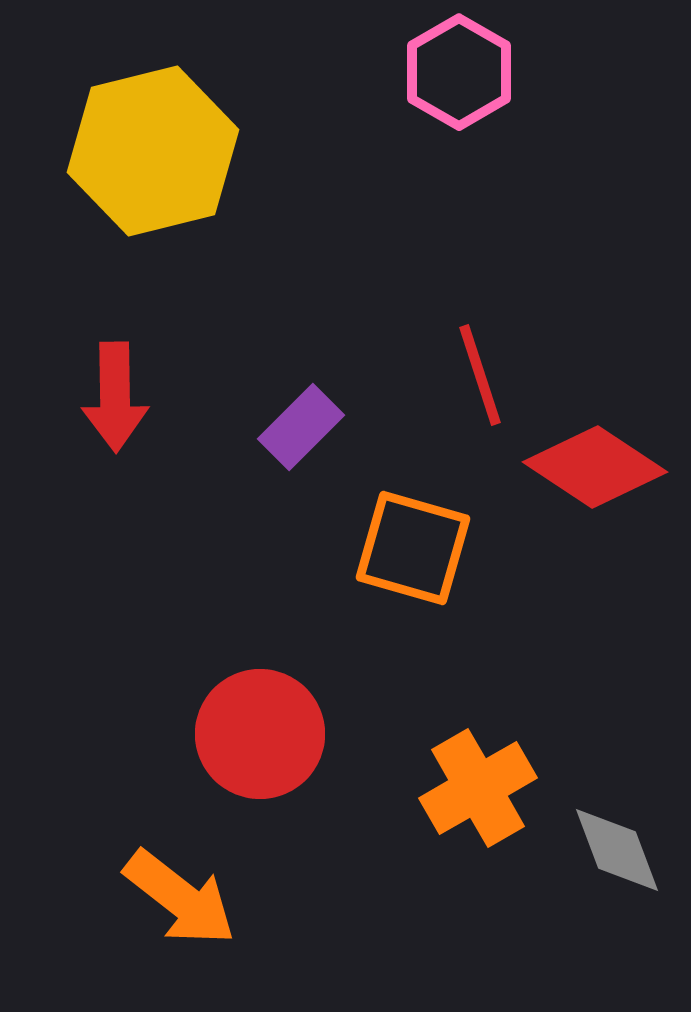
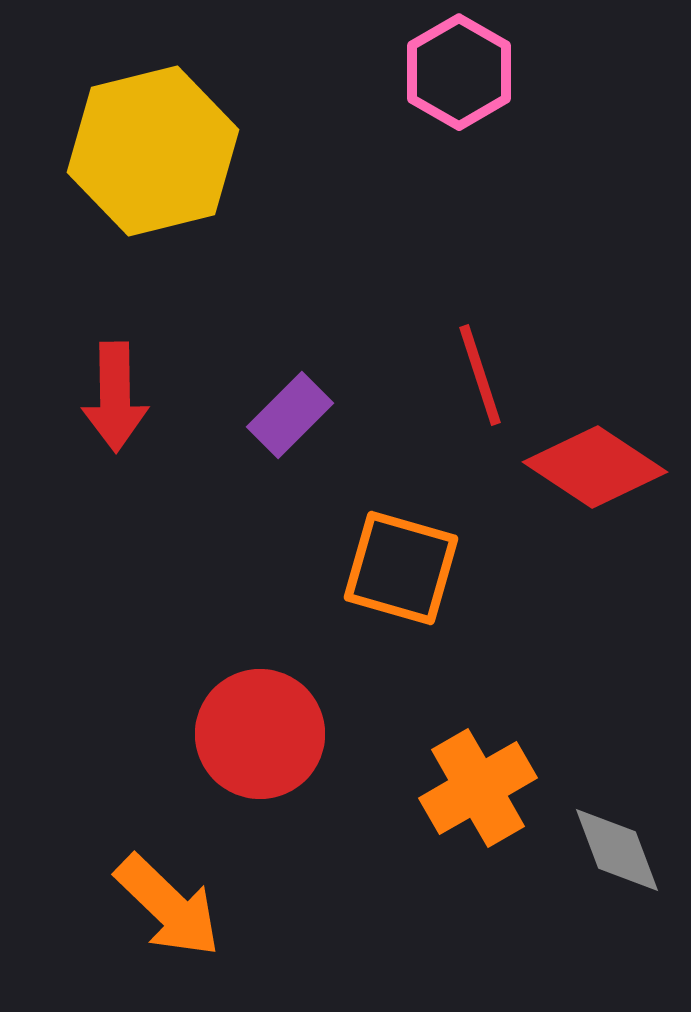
purple rectangle: moved 11 px left, 12 px up
orange square: moved 12 px left, 20 px down
orange arrow: moved 12 px left, 8 px down; rotated 6 degrees clockwise
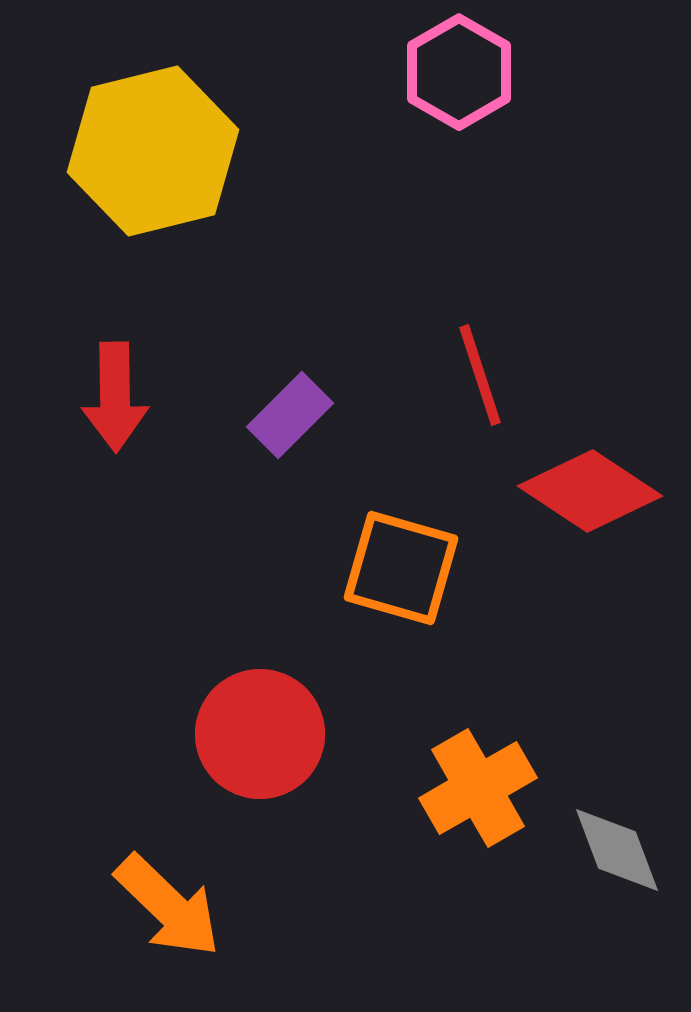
red diamond: moved 5 px left, 24 px down
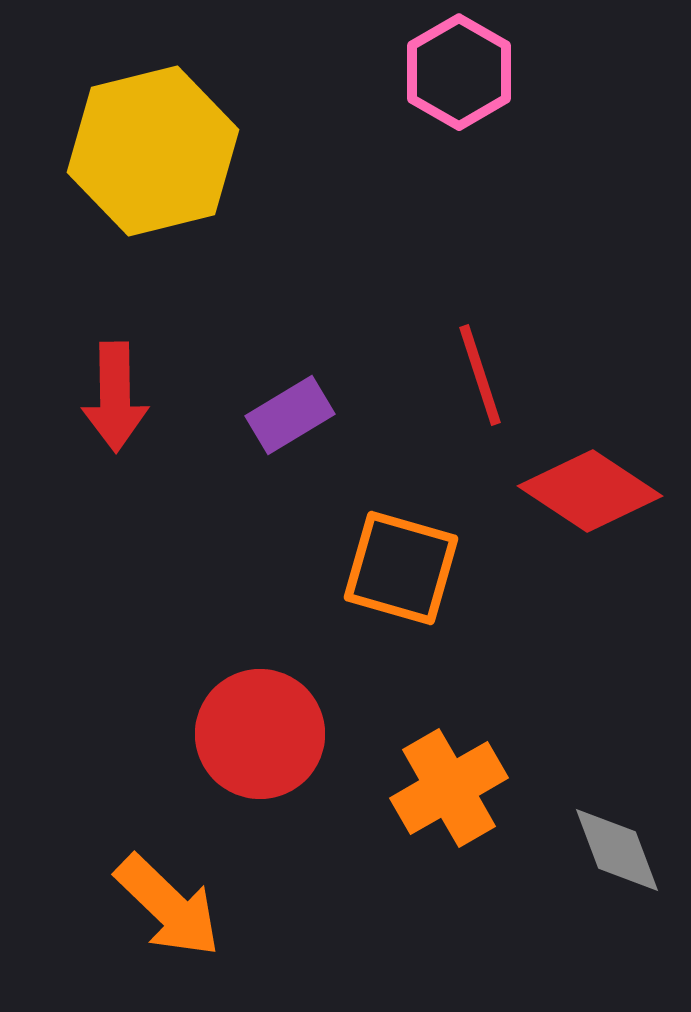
purple rectangle: rotated 14 degrees clockwise
orange cross: moved 29 px left
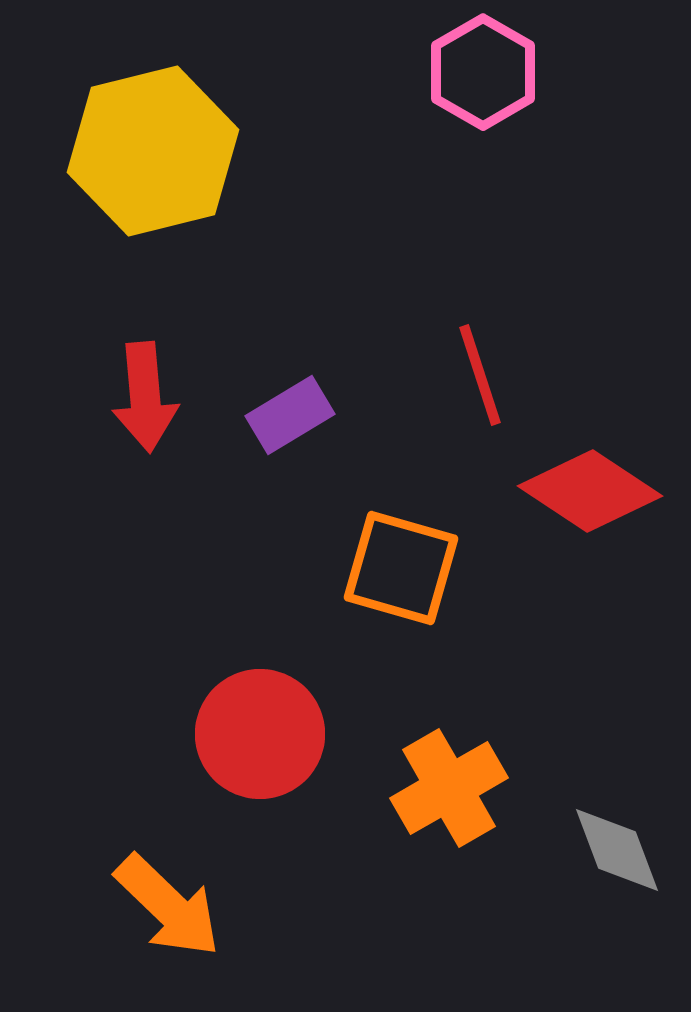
pink hexagon: moved 24 px right
red arrow: moved 30 px right; rotated 4 degrees counterclockwise
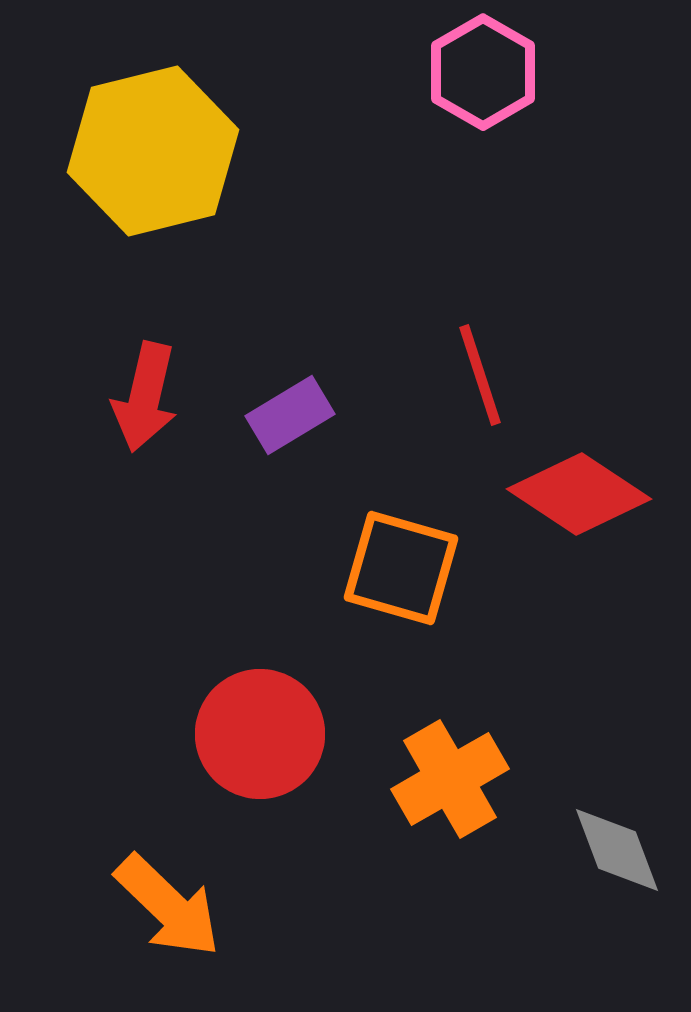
red arrow: rotated 18 degrees clockwise
red diamond: moved 11 px left, 3 px down
orange cross: moved 1 px right, 9 px up
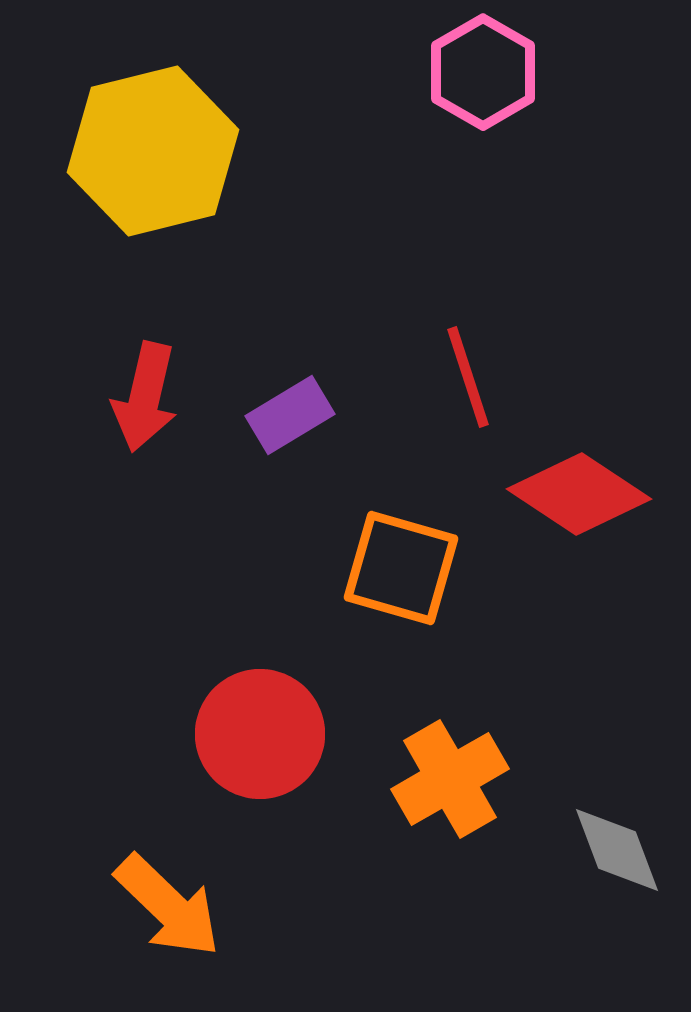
red line: moved 12 px left, 2 px down
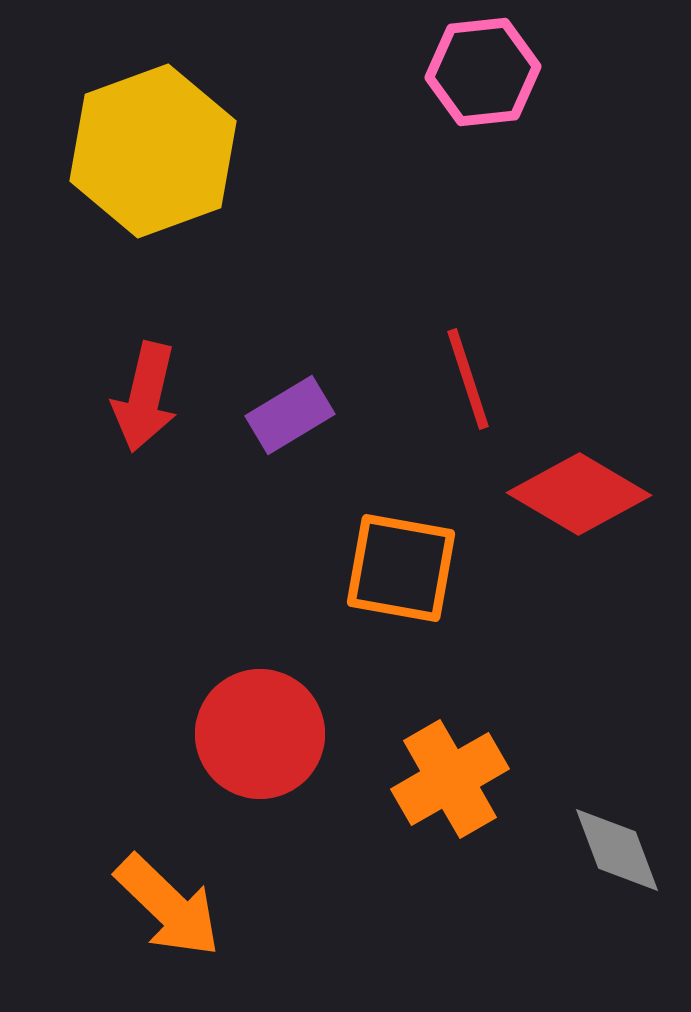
pink hexagon: rotated 24 degrees clockwise
yellow hexagon: rotated 6 degrees counterclockwise
red line: moved 2 px down
red diamond: rotated 3 degrees counterclockwise
orange square: rotated 6 degrees counterclockwise
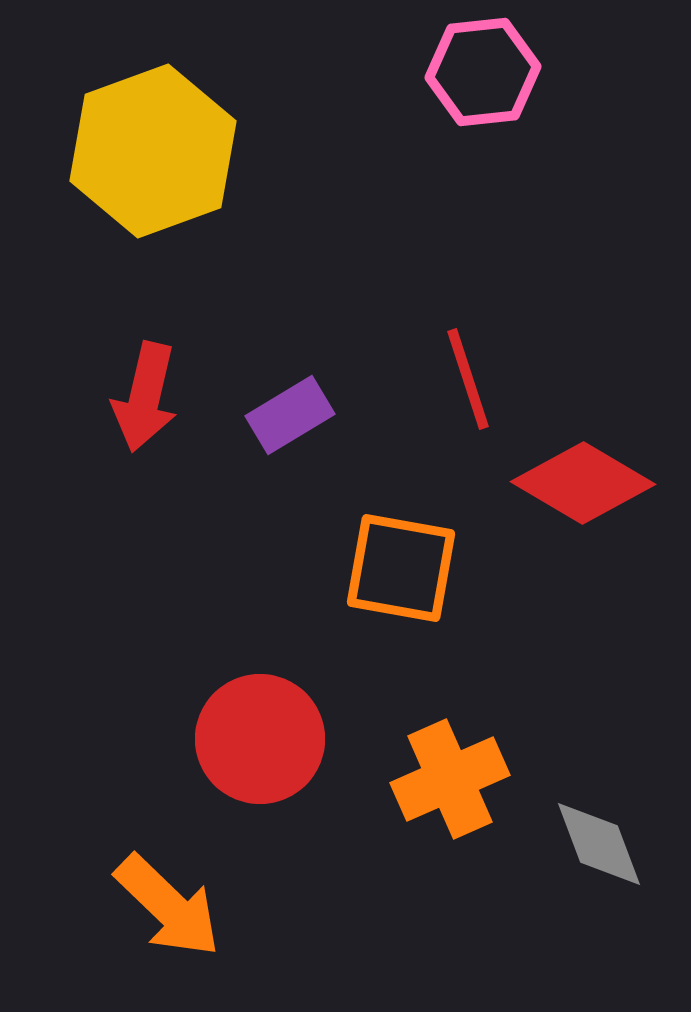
red diamond: moved 4 px right, 11 px up
red circle: moved 5 px down
orange cross: rotated 6 degrees clockwise
gray diamond: moved 18 px left, 6 px up
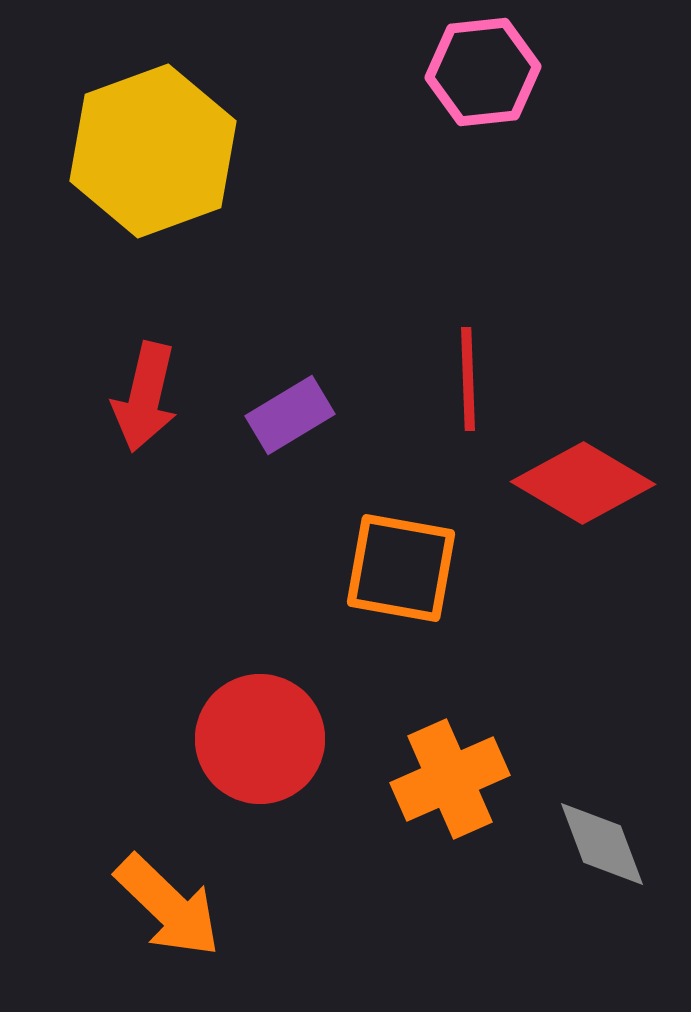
red line: rotated 16 degrees clockwise
gray diamond: moved 3 px right
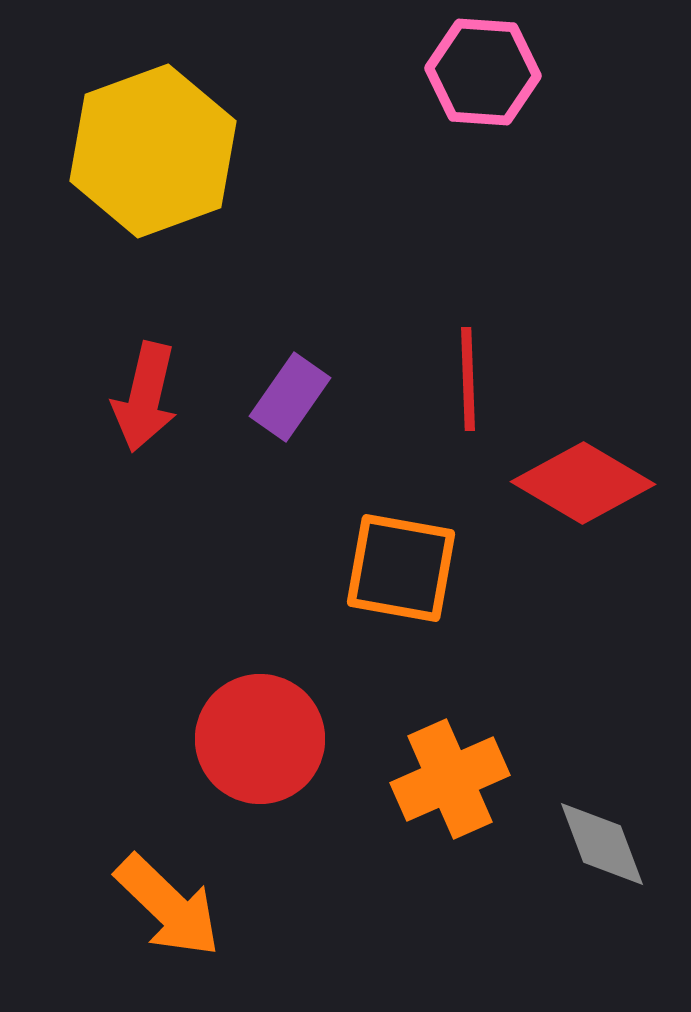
pink hexagon: rotated 10 degrees clockwise
purple rectangle: moved 18 px up; rotated 24 degrees counterclockwise
